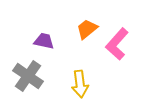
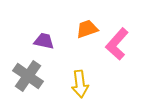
orange trapezoid: rotated 20 degrees clockwise
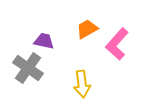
orange trapezoid: rotated 10 degrees counterclockwise
gray cross: moved 8 px up
yellow arrow: moved 2 px right
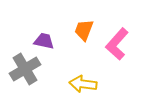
orange trapezoid: moved 3 px left, 1 px down; rotated 40 degrees counterclockwise
gray cross: moved 3 px left, 1 px down; rotated 24 degrees clockwise
yellow arrow: moved 1 px right; rotated 104 degrees clockwise
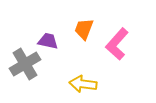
orange trapezoid: moved 1 px up
purple trapezoid: moved 4 px right
gray cross: moved 5 px up
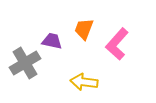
purple trapezoid: moved 4 px right
gray cross: moved 1 px up
yellow arrow: moved 1 px right, 2 px up
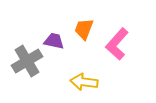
purple trapezoid: moved 2 px right
gray cross: moved 2 px right, 2 px up
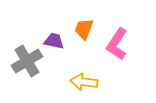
pink L-shape: rotated 8 degrees counterclockwise
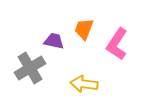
gray cross: moved 3 px right, 7 px down
yellow arrow: moved 2 px down
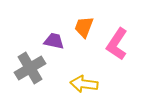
orange trapezoid: moved 2 px up
